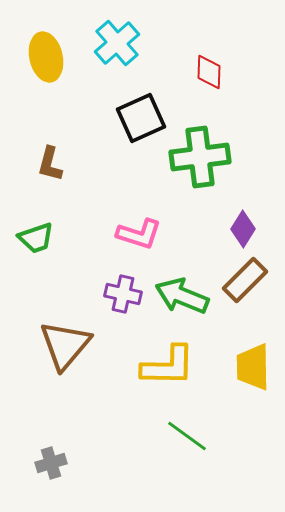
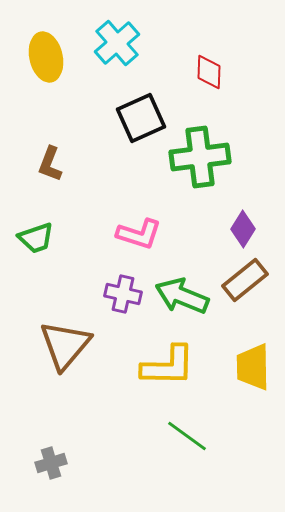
brown L-shape: rotated 6 degrees clockwise
brown rectangle: rotated 6 degrees clockwise
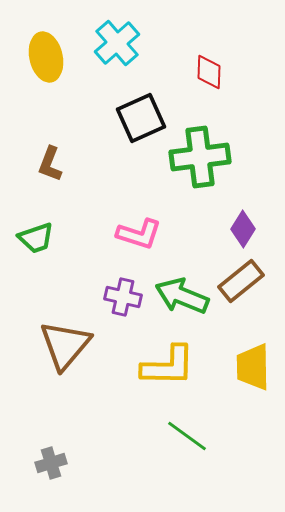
brown rectangle: moved 4 px left, 1 px down
purple cross: moved 3 px down
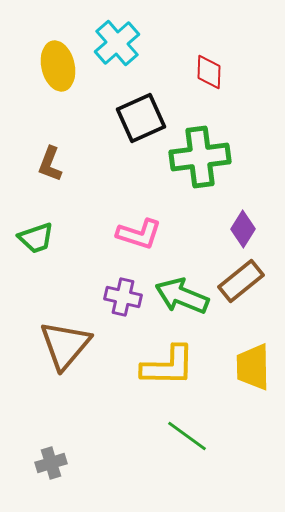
yellow ellipse: moved 12 px right, 9 px down
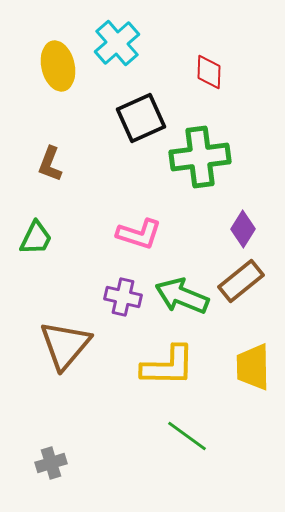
green trapezoid: rotated 45 degrees counterclockwise
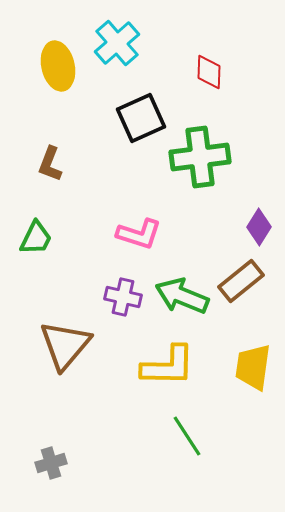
purple diamond: moved 16 px right, 2 px up
yellow trapezoid: rotated 9 degrees clockwise
green line: rotated 21 degrees clockwise
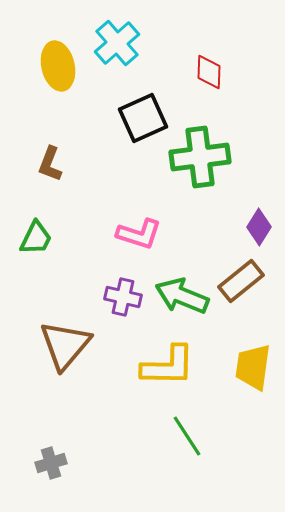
black square: moved 2 px right
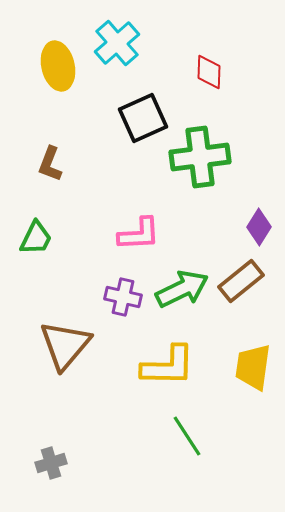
pink L-shape: rotated 21 degrees counterclockwise
green arrow: moved 7 px up; rotated 132 degrees clockwise
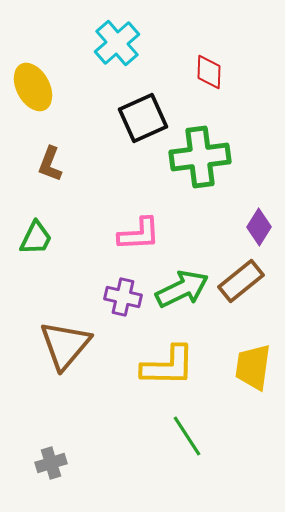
yellow ellipse: moved 25 px left, 21 px down; rotated 15 degrees counterclockwise
